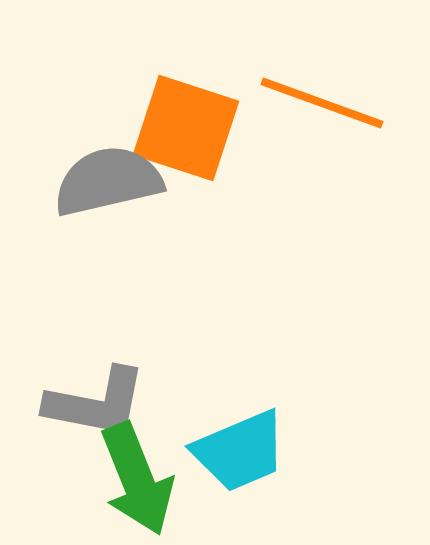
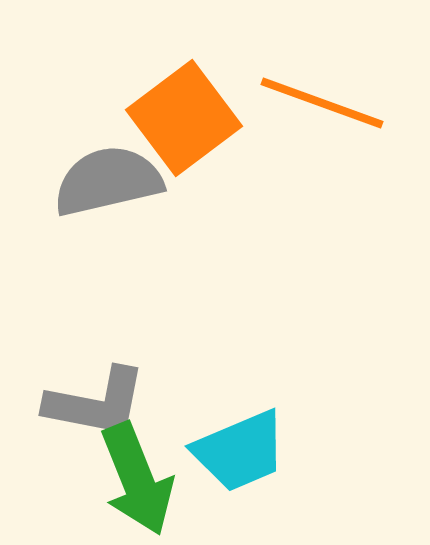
orange square: moved 2 px left, 10 px up; rotated 35 degrees clockwise
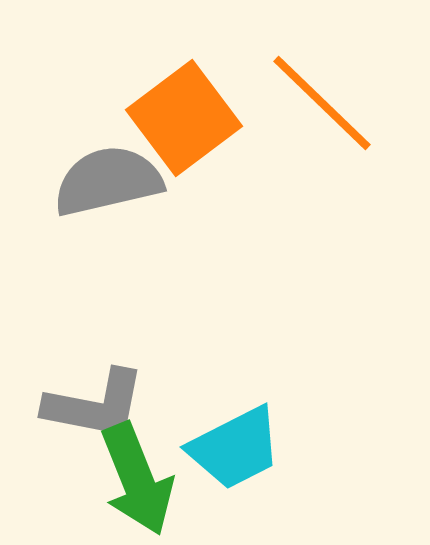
orange line: rotated 24 degrees clockwise
gray L-shape: moved 1 px left, 2 px down
cyan trapezoid: moved 5 px left, 3 px up; rotated 4 degrees counterclockwise
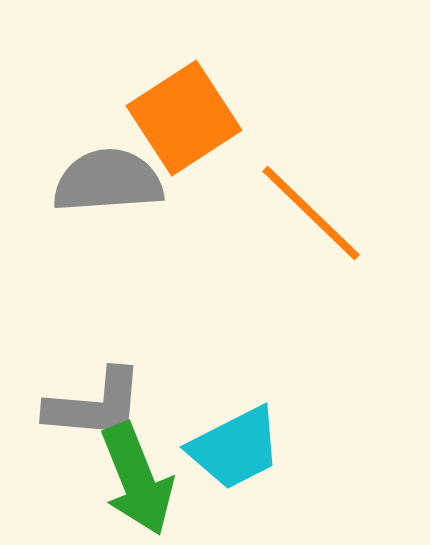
orange line: moved 11 px left, 110 px down
orange square: rotated 4 degrees clockwise
gray semicircle: rotated 9 degrees clockwise
gray L-shape: rotated 6 degrees counterclockwise
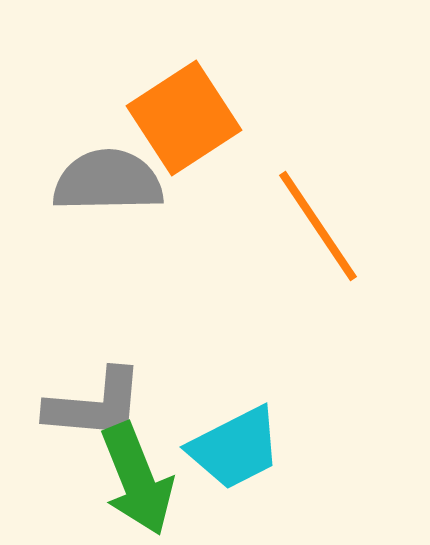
gray semicircle: rotated 3 degrees clockwise
orange line: moved 7 px right, 13 px down; rotated 12 degrees clockwise
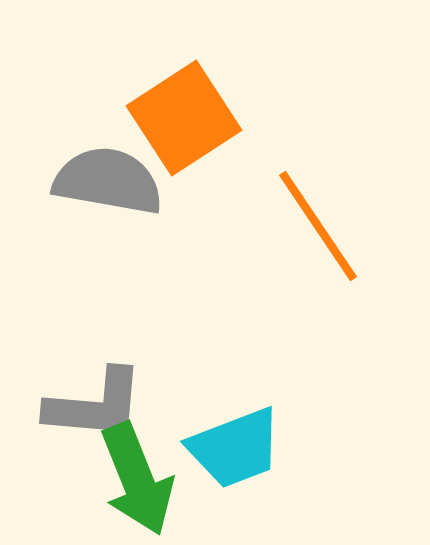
gray semicircle: rotated 11 degrees clockwise
cyan trapezoid: rotated 6 degrees clockwise
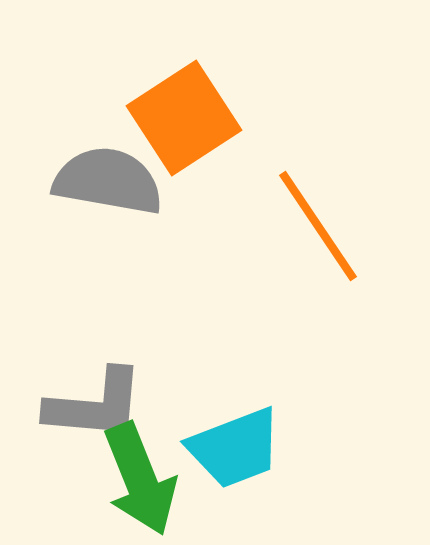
green arrow: moved 3 px right
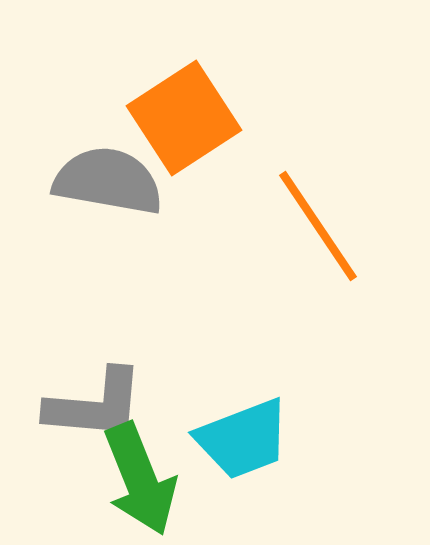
cyan trapezoid: moved 8 px right, 9 px up
